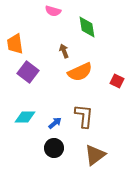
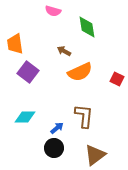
brown arrow: rotated 40 degrees counterclockwise
red square: moved 2 px up
blue arrow: moved 2 px right, 5 px down
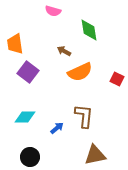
green diamond: moved 2 px right, 3 px down
black circle: moved 24 px left, 9 px down
brown triangle: rotated 25 degrees clockwise
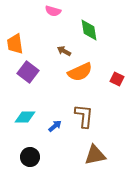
blue arrow: moved 2 px left, 2 px up
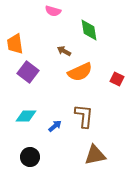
cyan diamond: moved 1 px right, 1 px up
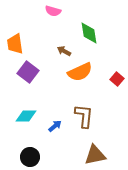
green diamond: moved 3 px down
red square: rotated 16 degrees clockwise
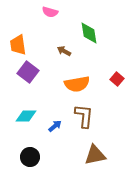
pink semicircle: moved 3 px left, 1 px down
orange trapezoid: moved 3 px right, 1 px down
orange semicircle: moved 3 px left, 12 px down; rotated 15 degrees clockwise
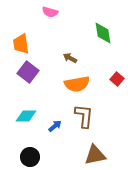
green diamond: moved 14 px right
orange trapezoid: moved 3 px right, 1 px up
brown arrow: moved 6 px right, 7 px down
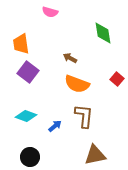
orange semicircle: rotated 30 degrees clockwise
cyan diamond: rotated 20 degrees clockwise
